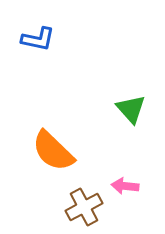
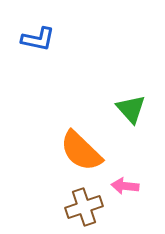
orange semicircle: moved 28 px right
brown cross: rotated 9 degrees clockwise
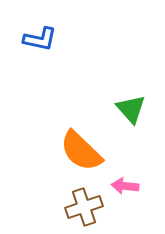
blue L-shape: moved 2 px right
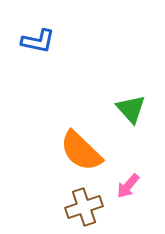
blue L-shape: moved 2 px left, 2 px down
pink arrow: moved 3 px right; rotated 56 degrees counterclockwise
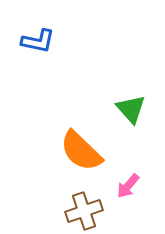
brown cross: moved 4 px down
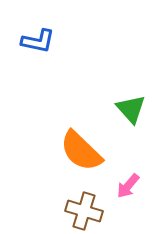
brown cross: rotated 36 degrees clockwise
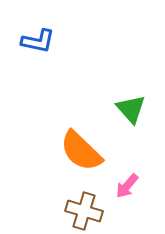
pink arrow: moved 1 px left
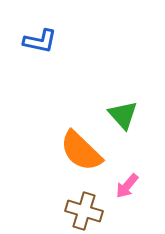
blue L-shape: moved 2 px right
green triangle: moved 8 px left, 6 px down
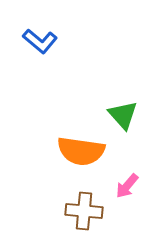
blue L-shape: rotated 28 degrees clockwise
orange semicircle: rotated 36 degrees counterclockwise
brown cross: rotated 12 degrees counterclockwise
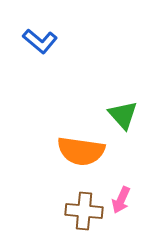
pink arrow: moved 6 px left, 14 px down; rotated 16 degrees counterclockwise
